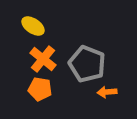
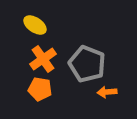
yellow ellipse: moved 2 px right, 1 px up
orange cross: rotated 16 degrees clockwise
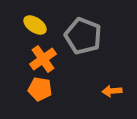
gray pentagon: moved 4 px left, 28 px up
orange arrow: moved 5 px right, 1 px up
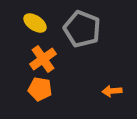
yellow ellipse: moved 2 px up
gray pentagon: moved 1 px left, 7 px up
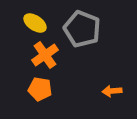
orange cross: moved 2 px right, 4 px up
